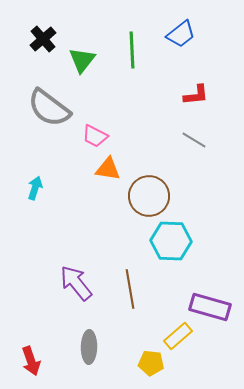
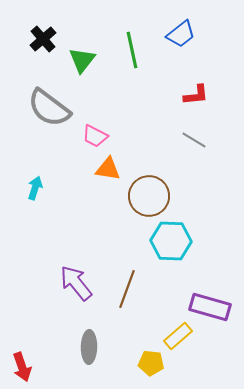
green line: rotated 9 degrees counterclockwise
brown line: moved 3 px left; rotated 30 degrees clockwise
red arrow: moved 9 px left, 6 px down
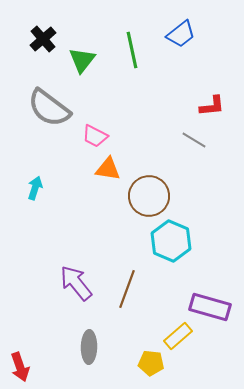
red L-shape: moved 16 px right, 11 px down
cyan hexagon: rotated 21 degrees clockwise
red arrow: moved 2 px left
